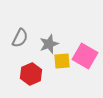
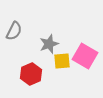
gray semicircle: moved 6 px left, 7 px up
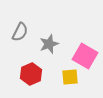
gray semicircle: moved 6 px right, 1 px down
yellow square: moved 8 px right, 16 px down
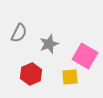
gray semicircle: moved 1 px left, 1 px down
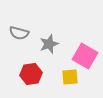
gray semicircle: rotated 78 degrees clockwise
red hexagon: rotated 15 degrees clockwise
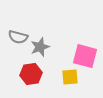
gray semicircle: moved 1 px left, 4 px down
gray star: moved 9 px left, 3 px down
pink square: rotated 15 degrees counterclockwise
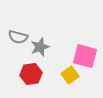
yellow square: moved 2 px up; rotated 30 degrees counterclockwise
